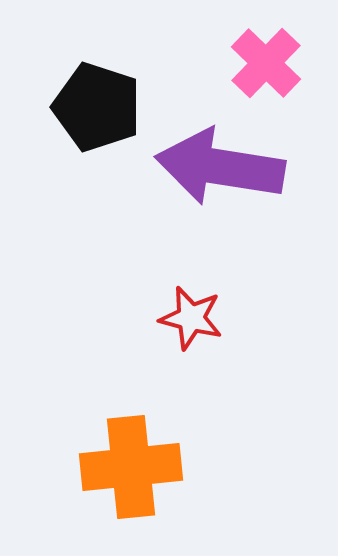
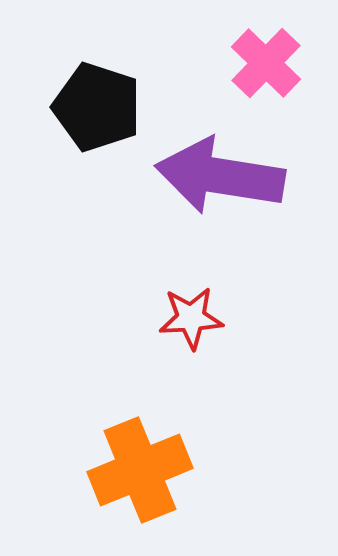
purple arrow: moved 9 px down
red star: rotated 18 degrees counterclockwise
orange cross: moved 9 px right, 3 px down; rotated 16 degrees counterclockwise
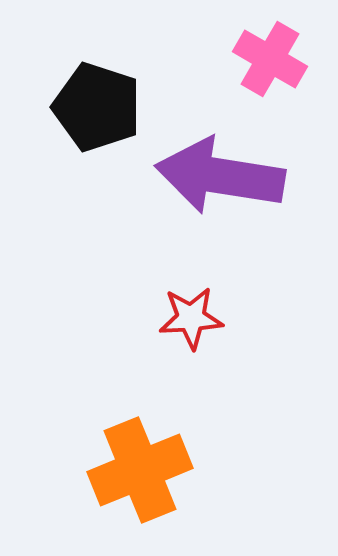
pink cross: moved 4 px right, 4 px up; rotated 14 degrees counterclockwise
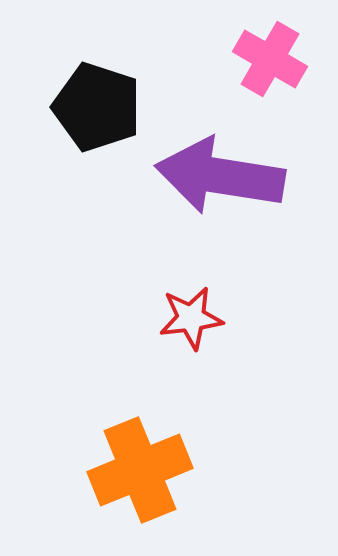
red star: rotated 4 degrees counterclockwise
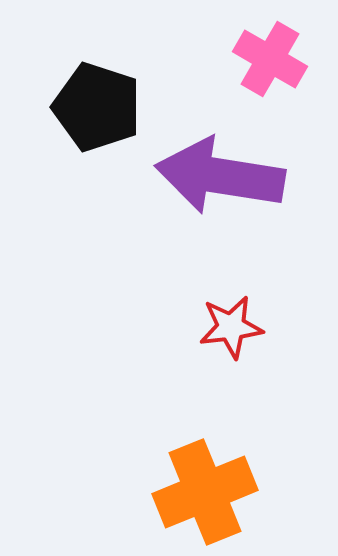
red star: moved 40 px right, 9 px down
orange cross: moved 65 px right, 22 px down
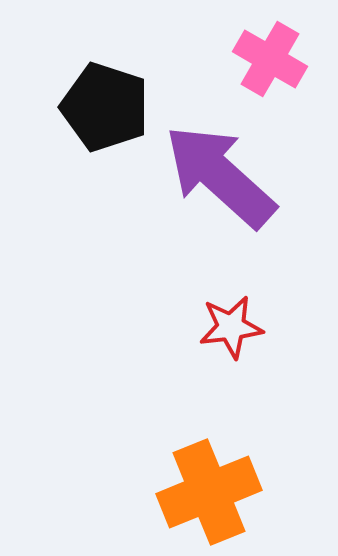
black pentagon: moved 8 px right
purple arrow: rotated 33 degrees clockwise
orange cross: moved 4 px right
